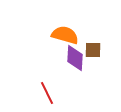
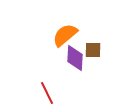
orange semicircle: rotated 56 degrees counterclockwise
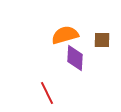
orange semicircle: rotated 24 degrees clockwise
brown square: moved 9 px right, 10 px up
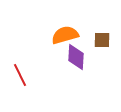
purple diamond: moved 1 px right, 1 px up
red line: moved 27 px left, 18 px up
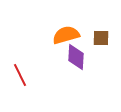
orange semicircle: moved 1 px right
brown square: moved 1 px left, 2 px up
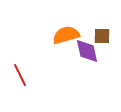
brown square: moved 1 px right, 2 px up
purple diamond: moved 11 px right, 6 px up; rotated 16 degrees counterclockwise
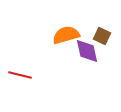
brown square: rotated 24 degrees clockwise
red line: rotated 50 degrees counterclockwise
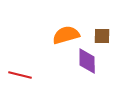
brown square: rotated 24 degrees counterclockwise
purple diamond: moved 10 px down; rotated 12 degrees clockwise
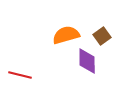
brown square: rotated 36 degrees counterclockwise
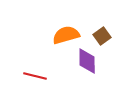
red line: moved 15 px right, 1 px down
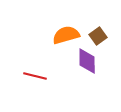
brown square: moved 4 px left
